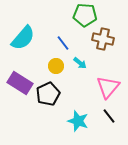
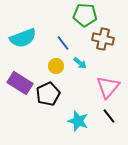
cyan semicircle: rotated 28 degrees clockwise
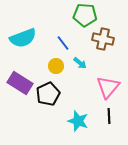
black line: rotated 35 degrees clockwise
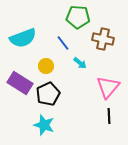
green pentagon: moved 7 px left, 2 px down
yellow circle: moved 10 px left
cyan star: moved 34 px left, 4 px down
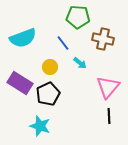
yellow circle: moved 4 px right, 1 px down
cyan star: moved 4 px left, 1 px down
